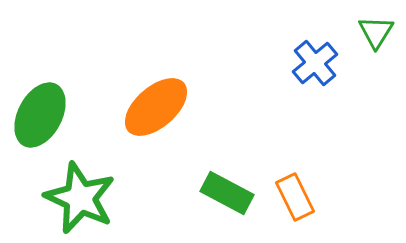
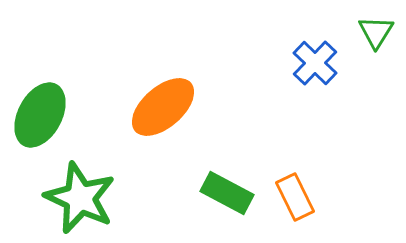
blue cross: rotated 6 degrees counterclockwise
orange ellipse: moved 7 px right
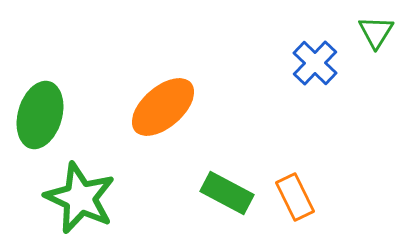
green ellipse: rotated 12 degrees counterclockwise
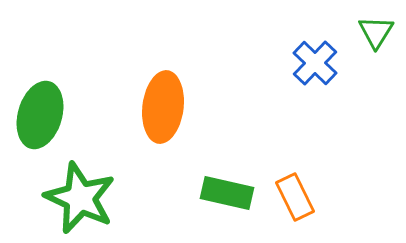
orange ellipse: rotated 42 degrees counterclockwise
green rectangle: rotated 15 degrees counterclockwise
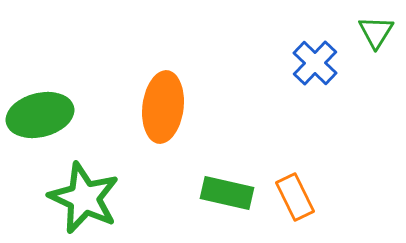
green ellipse: rotated 60 degrees clockwise
green star: moved 4 px right
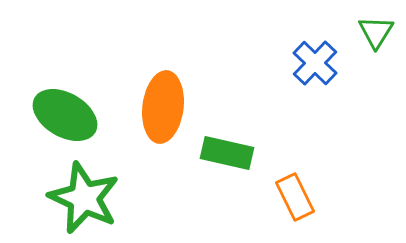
green ellipse: moved 25 px right; rotated 44 degrees clockwise
green rectangle: moved 40 px up
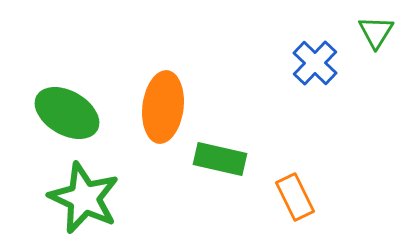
green ellipse: moved 2 px right, 2 px up
green rectangle: moved 7 px left, 6 px down
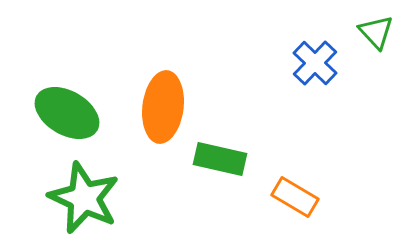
green triangle: rotated 15 degrees counterclockwise
orange rectangle: rotated 33 degrees counterclockwise
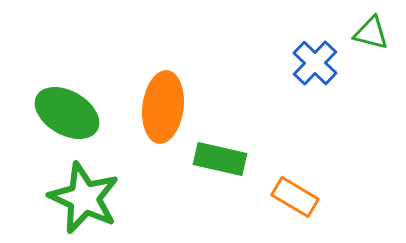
green triangle: moved 5 px left, 1 px down; rotated 33 degrees counterclockwise
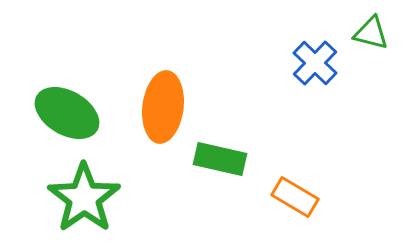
green star: rotated 12 degrees clockwise
